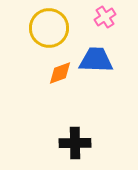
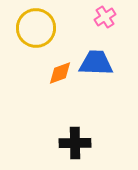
yellow circle: moved 13 px left
blue trapezoid: moved 3 px down
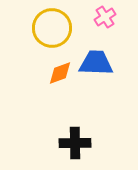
yellow circle: moved 16 px right
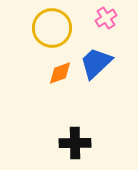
pink cross: moved 1 px right, 1 px down
blue trapezoid: rotated 45 degrees counterclockwise
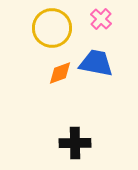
pink cross: moved 5 px left, 1 px down; rotated 15 degrees counterclockwise
blue trapezoid: rotated 54 degrees clockwise
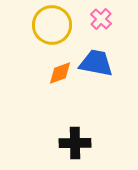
yellow circle: moved 3 px up
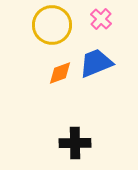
blue trapezoid: rotated 33 degrees counterclockwise
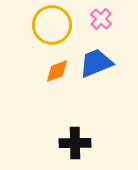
orange diamond: moved 3 px left, 2 px up
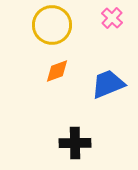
pink cross: moved 11 px right, 1 px up
blue trapezoid: moved 12 px right, 21 px down
